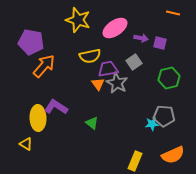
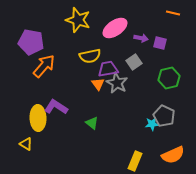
gray pentagon: rotated 20 degrees clockwise
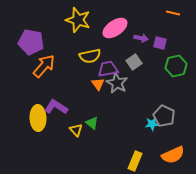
green hexagon: moved 7 px right, 12 px up
yellow triangle: moved 50 px right, 14 px up; rotated 16 degrees clockwise
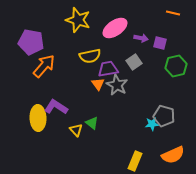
gray star: moved 2 px down
gray pentagon: rotated 10 degrees counterclockwise
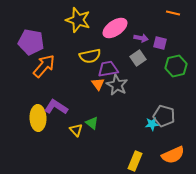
gray square: moved 4 px right, 4 px up
